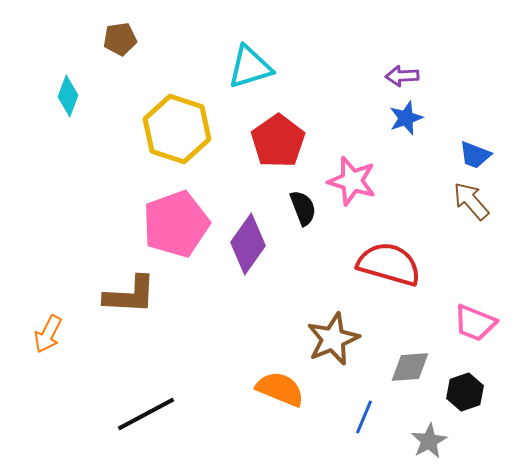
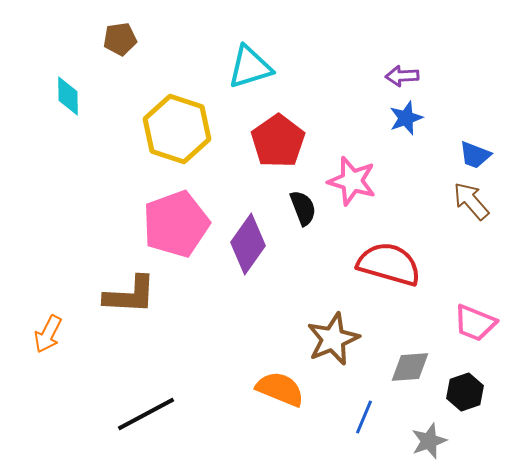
cyan diamond: rotated 21 degrees counterclockwise
gray star: rotated 9 degrees clockwise
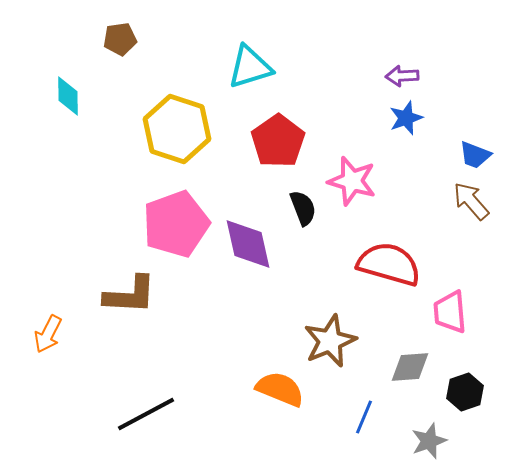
purple diamond: rotated 48 degrees counterclockwise
pink trapezoid: moved 25 px left, 11 px up; rotated 63 degrees clockwise
brown star: moved 3 px left, 2 px down
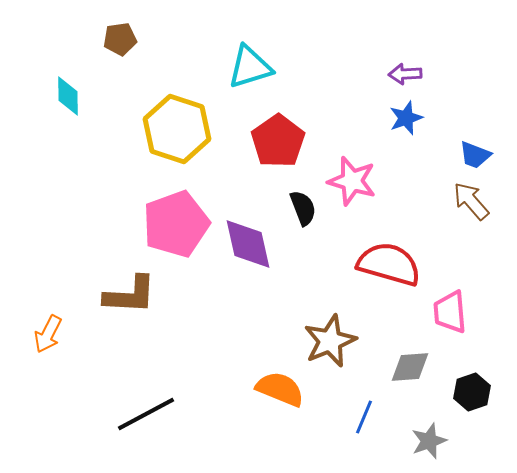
purple arrow: moved 3 px right, 2 px up
black hexagon: moved 7 px right
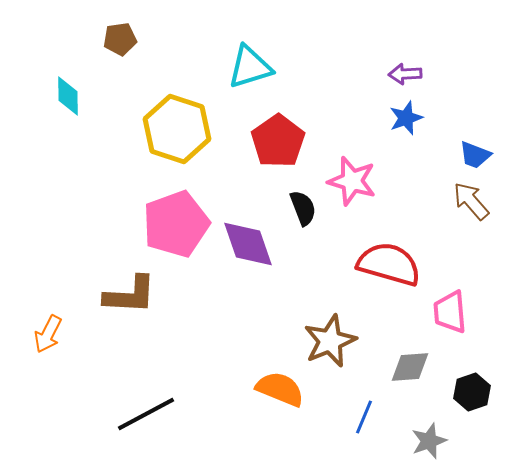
purple diamond: rotated 6 degrees counterclockwise
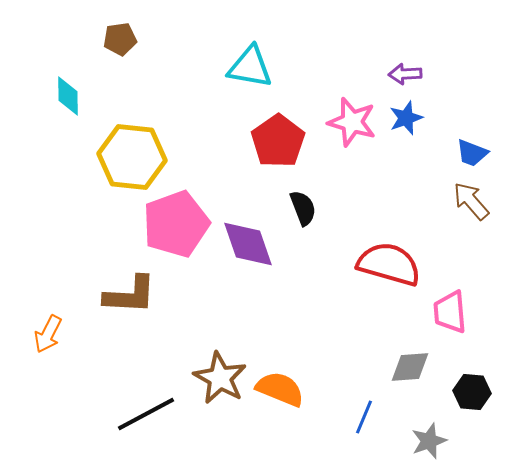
cyan triangle: rotated 27 degrees clockwise
yellow hexagon: moved 45 px left, 28 px down; rotated 12 degrees counterclockwise
blue trapezoid: moved 3 px left, 2 px up
pink star: moved 59 px up
brown star: moved 110 px left, 37 px down; rotated 20 degrees counterclockwise
black hexagon: rotated 24 degrees clockwise
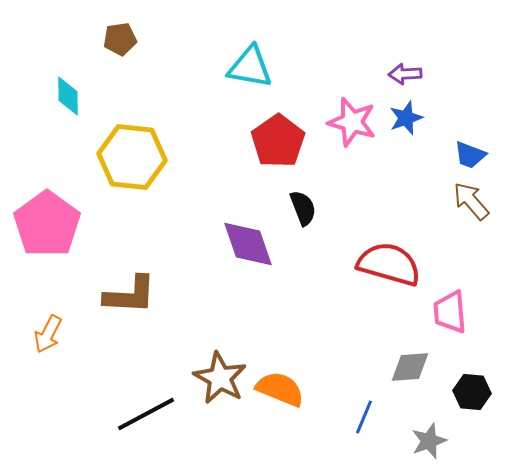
blue trapezoid: moved 2 px left, 2 px down
pink pentagon: moved 129 px left; rotated 16 degrees counterclockwise
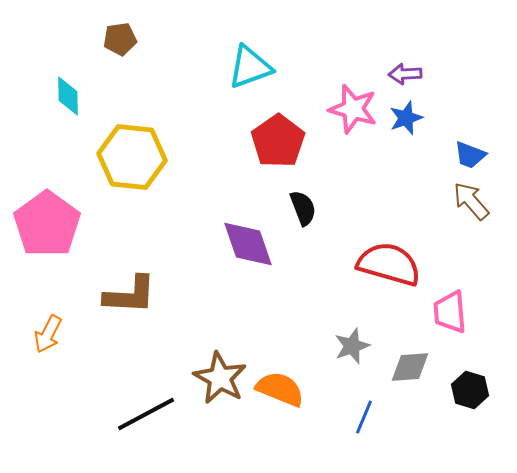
cyan triangle: rotated 30 degrees counterclockwise
pink star: moved 1 px right, 13 px up
black hexagon: moved 2 px left, 2 px up; rotated 12 degrees clockwise
gray star: moved 77 px left, 95 px up
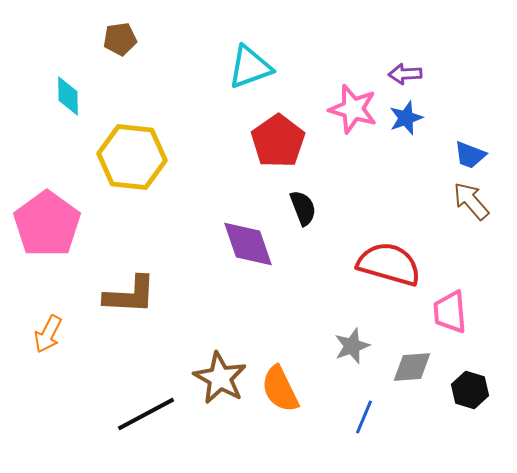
gray diamond: moved 2 px right
orange semicircle: rotated 138 degrees counterclockwise
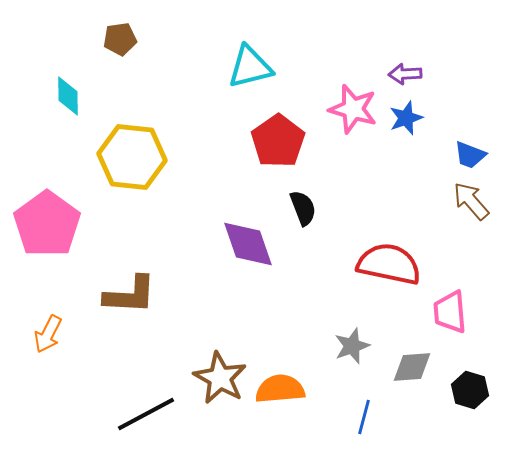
cyan triangle: rotated 6 degrees clockwise
red semicircle: rotated 4 degrees counterclockwise
orange semicircle: rotated 111 degrees clockwise
blue line: rotated 8 degrees counterclockwise
